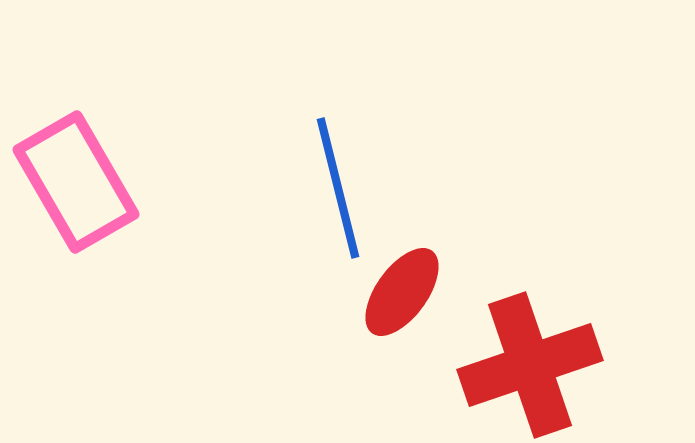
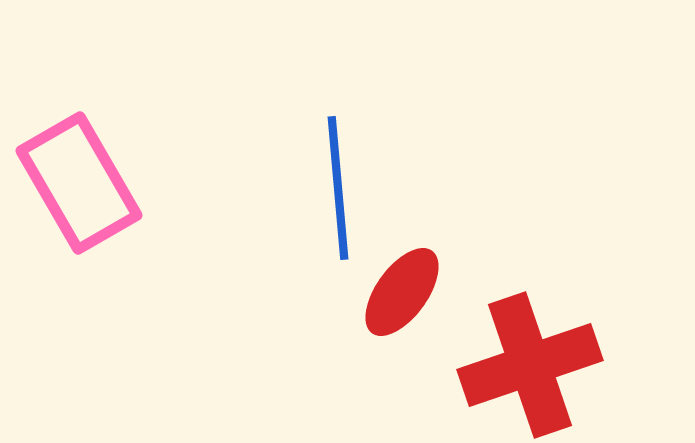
pink rectangle: moved 3 px right, 1 px down
blue line: rotated 9 degrees clockwise
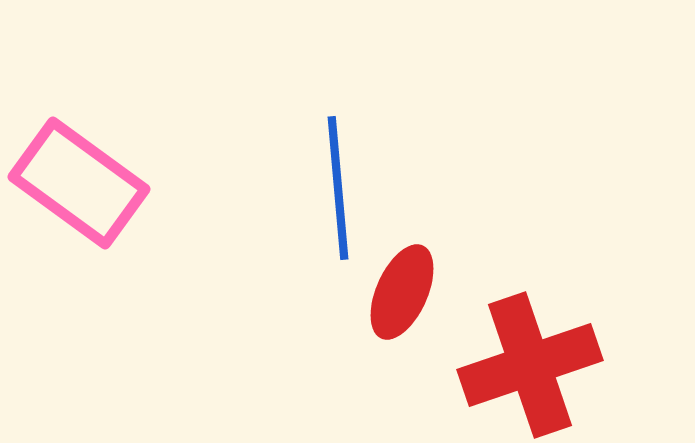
pink rectangle: rotated 24 degrees counterclockwise
red ellipse: rotated 12 degrees counterclockwise
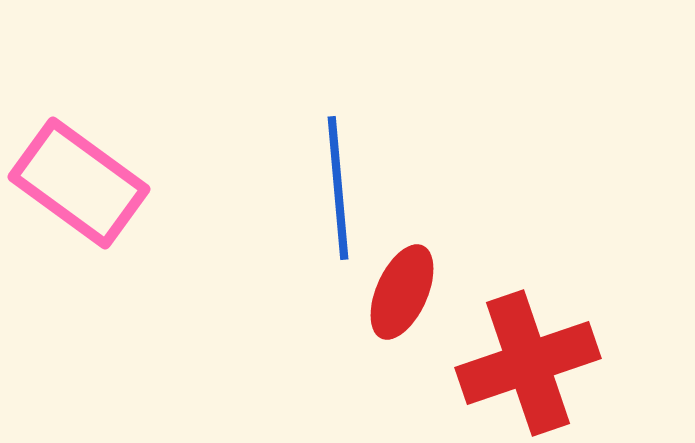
red cross: moved 2 px left, 2 px up
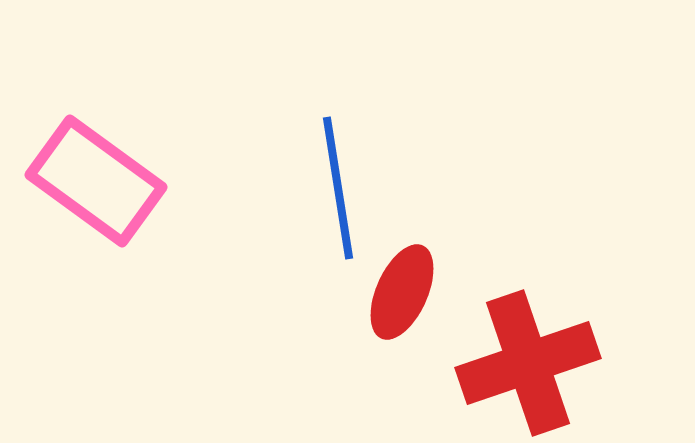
pink rectangle: moved 17 px right, 2 px up
blue line: rotated 4 degrees counterclockwise
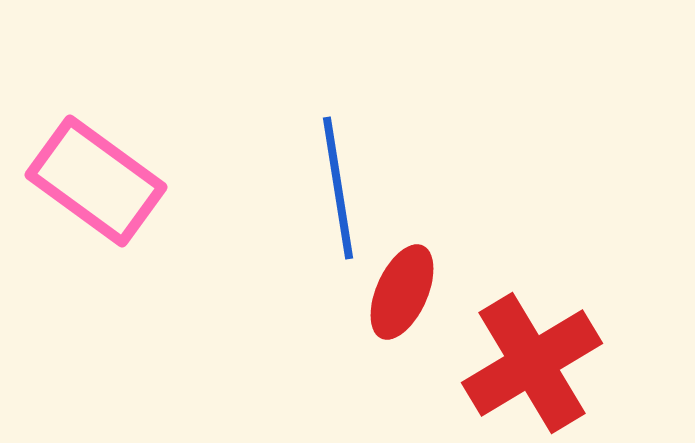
red cross: moved 4 px right; rotated 12 degrees counterclockwise
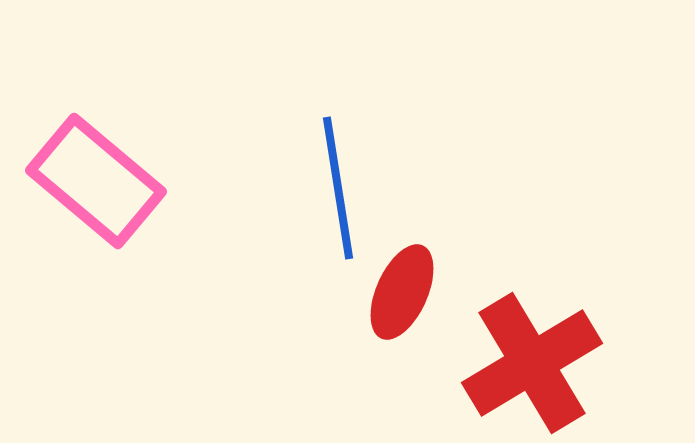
pink rectangle: rotated 4 degrees clockwise
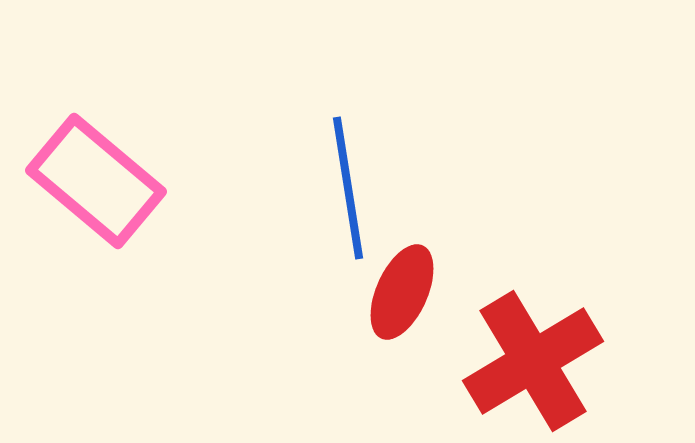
blue line: moved 10 px right
red cross: moved 1 px right, 2 px up
